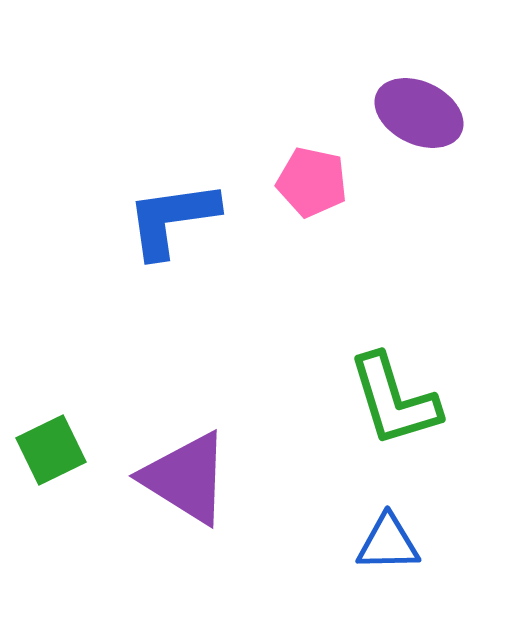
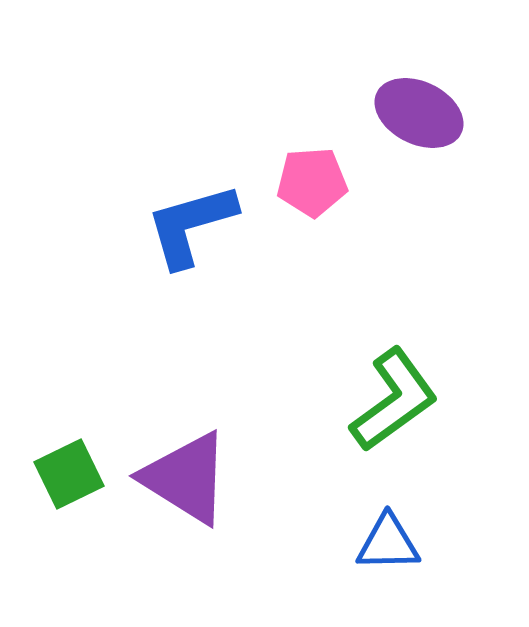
pink pentagon: rotated 16 degrees counterclockwise
blue L-shape: moved 19 px right, 6 px down; rotated 8 degrees counterclockwise
green L-shape: rotated 109 degrees counterclockwise
green square: moved 18 px right, 24 px down
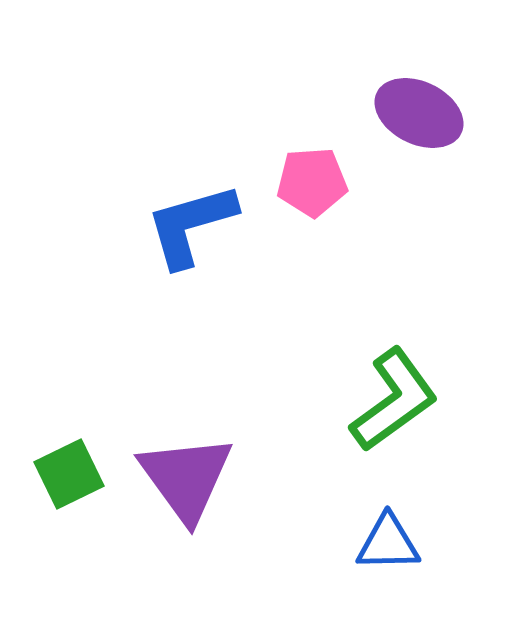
purple triangle: rotated 22 degrees clockwise
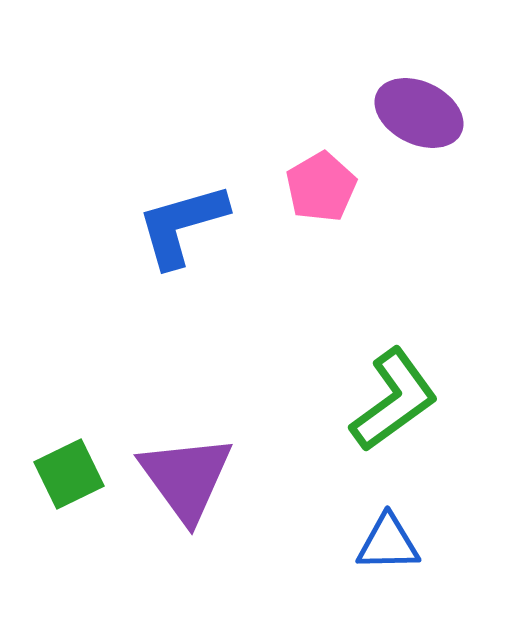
pink pentagon: moved 9 px right, 5 px down; rotated 26 degrees counterclockwise
blue L-shape: moved 9 px left
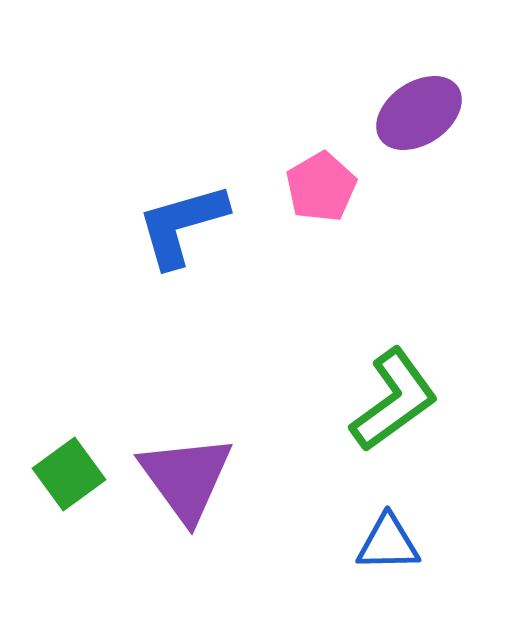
purple ellipse: rotated 60 degrees counterclockwise
green square: rotated 10 degrees counterclockwise
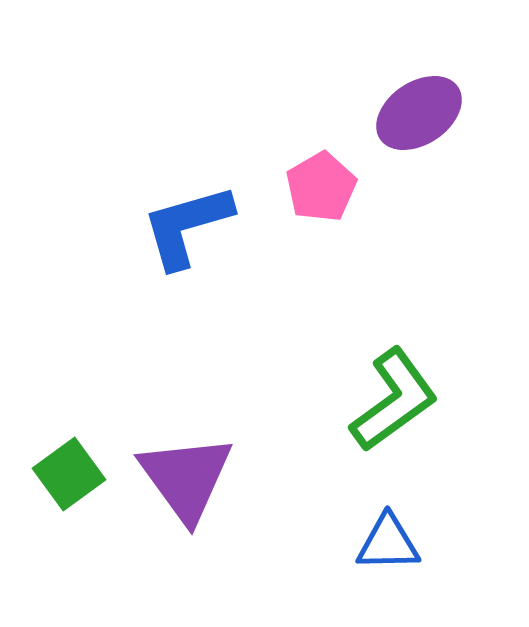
blue L-shape: moved 5 px right, 1 px down
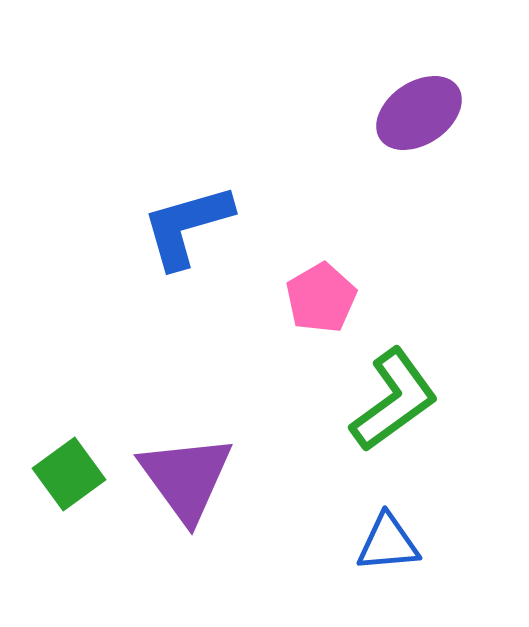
pink pentagon: moved 111 px down
blue triangle: rotated 4 degrees counterclockwise
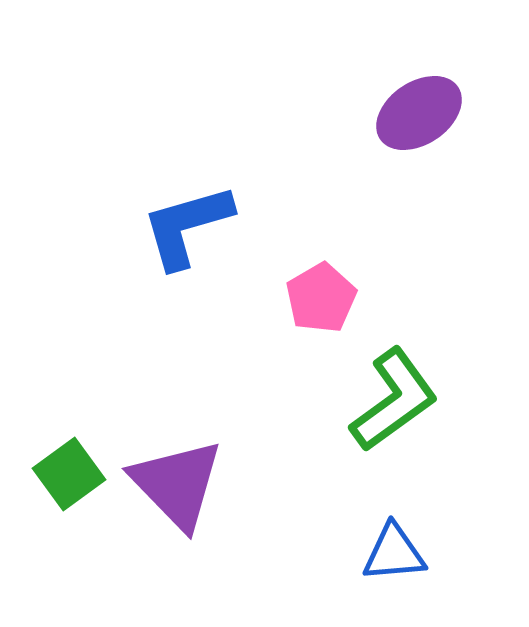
purple triangle: moved 9 px left, 6 px down; rotated 8 degrees counterclockwise
blue triangle: moved 6 px right, 10 px down
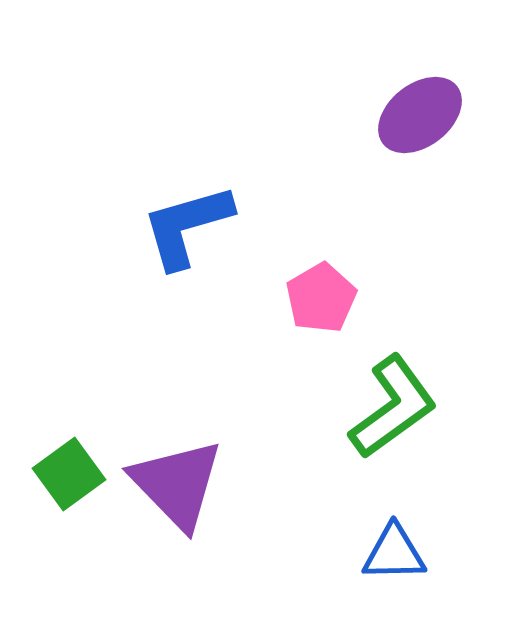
purple ellipse: moved 1 px right, 2 px down; rotated 4 degrees counterclockwise
green L-shape: moved 1 px left, 7 px down
blue triangle: rotated 4 degrees clockwise
